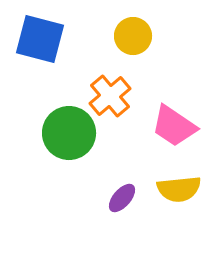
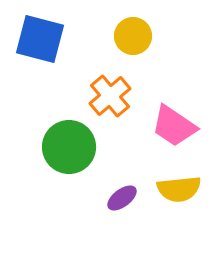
green circle: moved 14 px down
purple ellipse: rotated 12 degrees clockwise
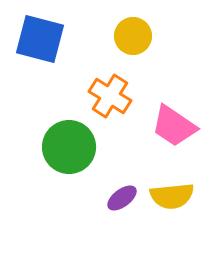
orange cross: rotated 18 degrees counterclockwise
yellow semicircle: moved 7 px left, 7 px down
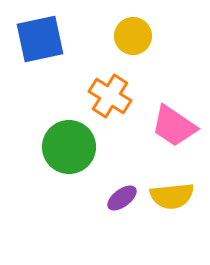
blue square: rotated 27 degrees counterclockwise
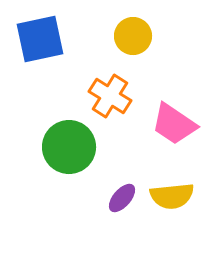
pink trapezoid: moved 2 px up
purple ellipse: rotated 12 degrees counterclockwise
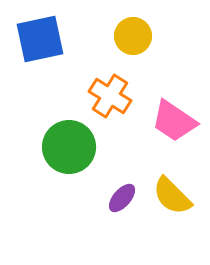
pink trapezoid: moved 3 px up
yellow semicircle: rotated 51 degrees clockwise
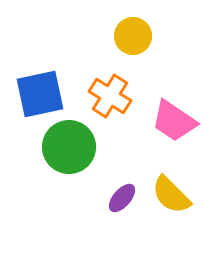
blue square: moved 55 px down
yellow semicircle: moved 1 px left, 1 px up
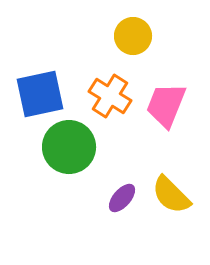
pink trapezoid: moved 8 px left, 16 px up; rotated 78 degrees clockwise
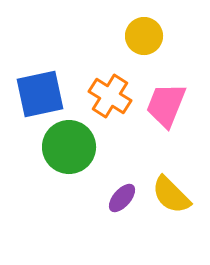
yellow circle: moved 11 px right
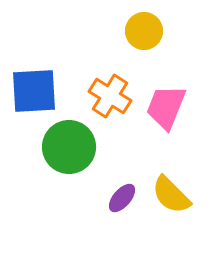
yellow circle: moved 5 px up
blue square: moved 6 px left, 3 px up; rotated 9 degrees clockwise
pink trapezoid: moved 2 px down
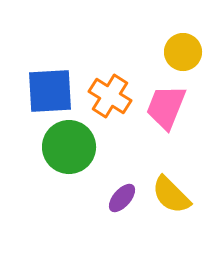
yellow circle: moved 39 px right, 21 px down
blue square: moved 16 px right
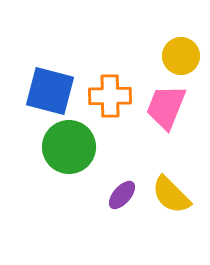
yellow circle: moved 2 px left, 4 px down
blue square: rotated 18 degrees clockwise
orange cross: rotated 33 degrees counterclockwise
purple ellipse: moved 3 px up
